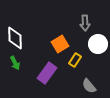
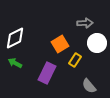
gray arrow: rotated 91 degrees counterclockwise
white diamond: rotated 65 degrees clockwise
white circle: moved 1 px left, 1 px up
green arrow: rotated 144 degrees clockwise
purple rectangle: rotated 10 degrees counterclockwise
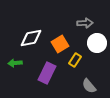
white diamond: moved 16 px right; rotated 15 degrees clockwise
green arrow: rotated 32 degrees counterclockwise
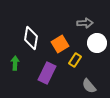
white diamond: rotated 70 degrees counterclockwise
green arrow: rotated 96 degrees clockwise
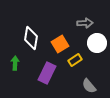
yellow rectangle: rotated 24 degrees clockwise
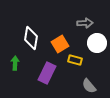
yellow rectangle: rotated 48 degrees clockwise
